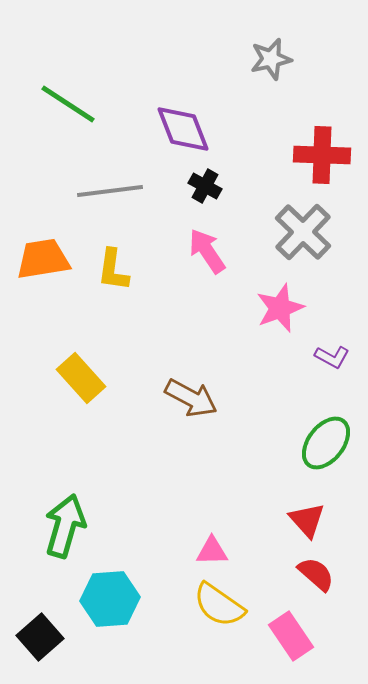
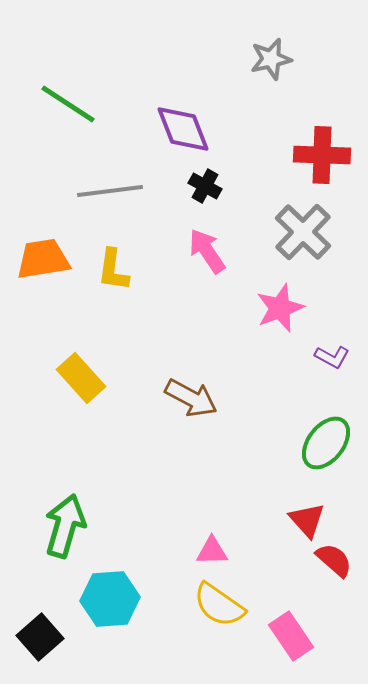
red semicircle: moved 18 px right, 14 px up
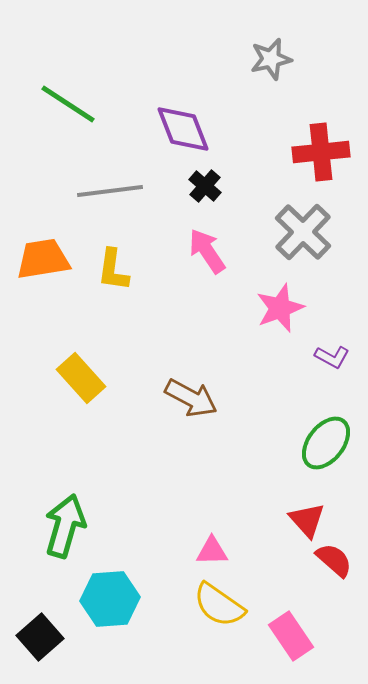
red cross: moved 1 px left, 3 px up; rotated 8 degrees counterclockwise
black cross: rotated 12 degrees clockwise
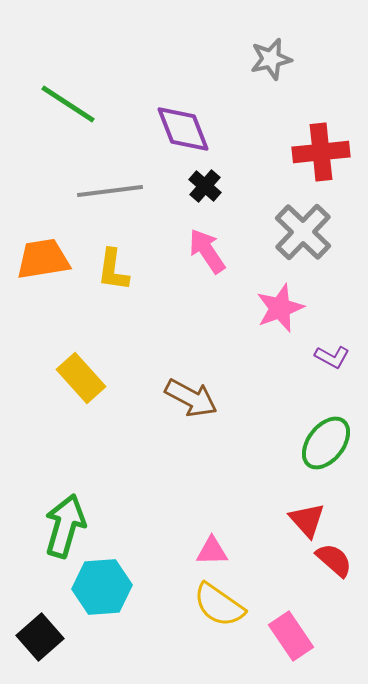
cyan hexagon: moved 8 px left, 12 px up
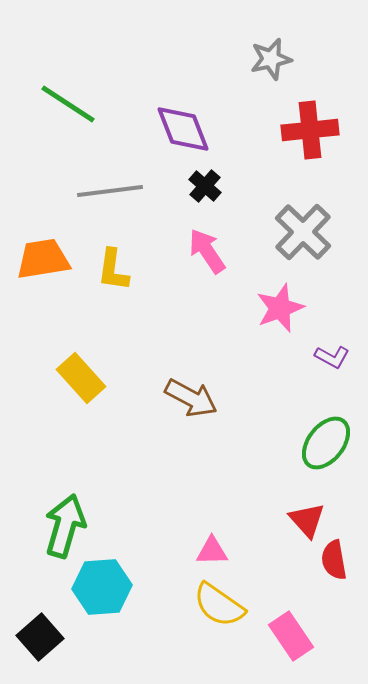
red cross: moved 11 px left, 22 px up
red semicircle: rotated 141 degrees counterclockwise
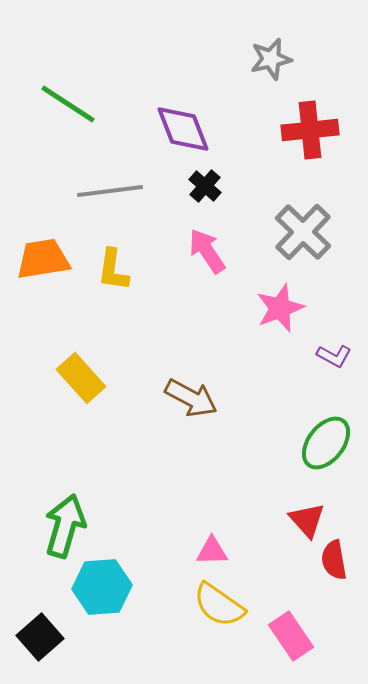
purple L-shape: moved 2 px right, 1 px up
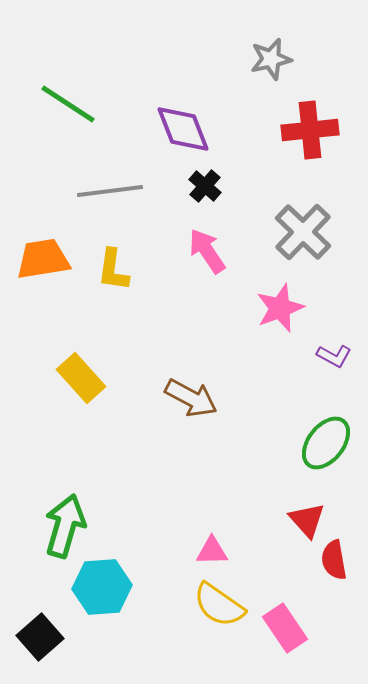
pink rectangle: moved 6 px left, 8 px up
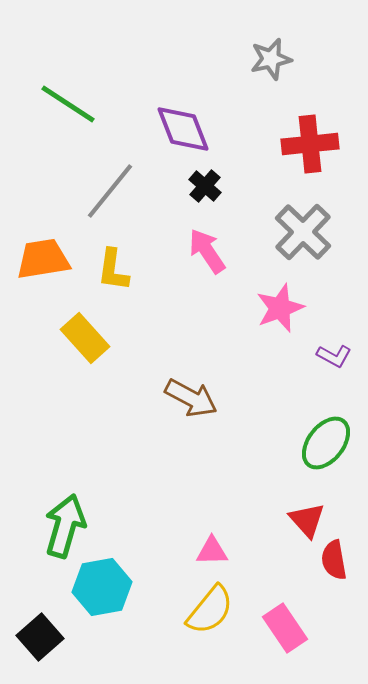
red cross: moved 14 px down
gray line: rotated 44 degrees counterclockwise
yellow rectangle: moved 4 px right, 40 px up
cyan hexagon: rotated 6 degrees counterclockwise
yellow semicircle: moved 9 px left, 5 px down; rotated 86 degrees counterclockwise
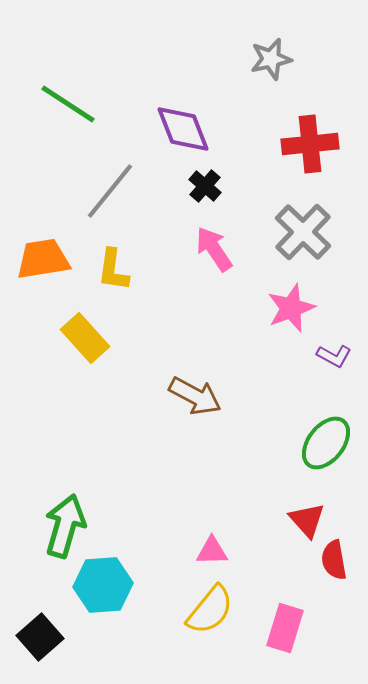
pink arrow: moved 7 px right, 2 px up
pink star: moved 11 px right
brown arrow: moved 4 px right, 2 px up
cyan hexagon: moved 1 px right, 2 px up; rotated 6 degrees clockwise
pink rectangle: rotated 51 degrees clockwise
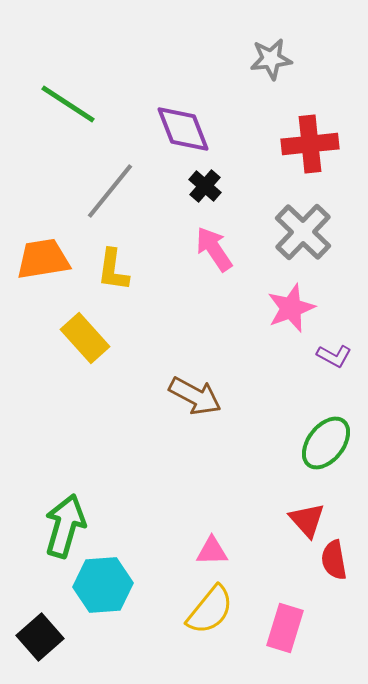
gray star: rotated 6 degrees clockwise
